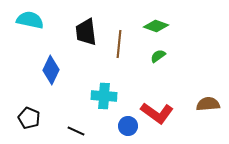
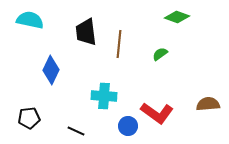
green diamond: moved 21 px right, 9 px up
green semicircle: moved 2 px right, 2 px up
black pentagon: rotated 30 degrees counterclockwise
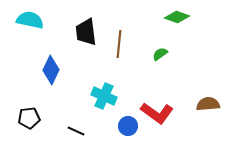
cyan cross: rotated 20 degrees clockwise
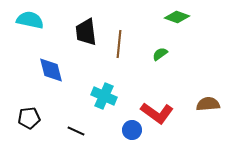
blue diamond: rotated 40 degrees counterclockwise
blue circle: moved 4 px right, 4 px down
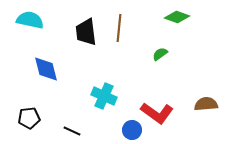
brown line: moved 16 px up
blue diamond: moved 5 px left, 1 px up
brown semicircle: moved 2 px left
black line: moved 4 px left
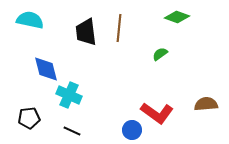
cyan cross: moved 35 px left, 1 px up
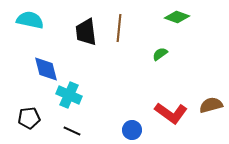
brown semicircle: moved 5 px right, 1 px down; rotated 10 degrees counterclockwise
red L-shape: moved 14 px right
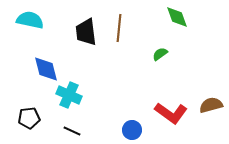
green diamond: rotated 50 degrees clockwise
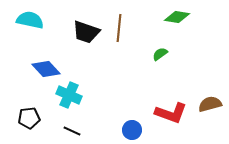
green diamond: rotated 60 degrees counterclockwise
black trapezoid: rotated 64 degrees counterclockwise
blue diamond: rotated 28 degrees counterclockwise
brown semicircle: moved 1 px left, 1 px up
red L-shape: rotated 16 degrees counterclockwise
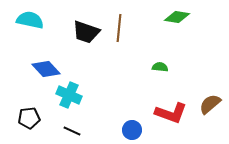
green semicircle: moved 13 px down; rotated 42 degrees clockwise
brown semicircle: rotated 25 degrees counterclockwise
